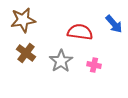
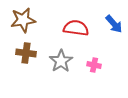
red semicircle: moved 4 px left, 4 px up
brown cross: rotated 30 degrees counterclockwise
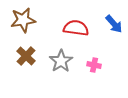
brown cross: moved 3 px down; rotated 36 degrees clockwise
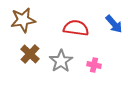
brown cross: moved 4 px right, 2 px up
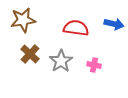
blue arrow: rotated 36 degrees counterclockwise
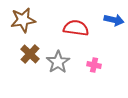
blue arrow: moved 4 px up
gray star: moved 3 px left, 1 px down
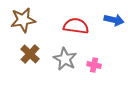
red semicircle: moved 2 px up
gray star: moved 7 px right, 3 px up; rotated 10 degrees counterclockwise
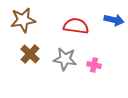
gray star: rotated 20 degrees counterclockwise
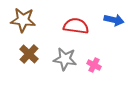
brown star: rotated 15 degrees clockwise
brown cross: moved 1 px left
pink cross: rotated 16 degrees clockwise
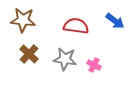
blue arrow: moved 1 px right, 1 px down; rotated 24 degrees clockwise
